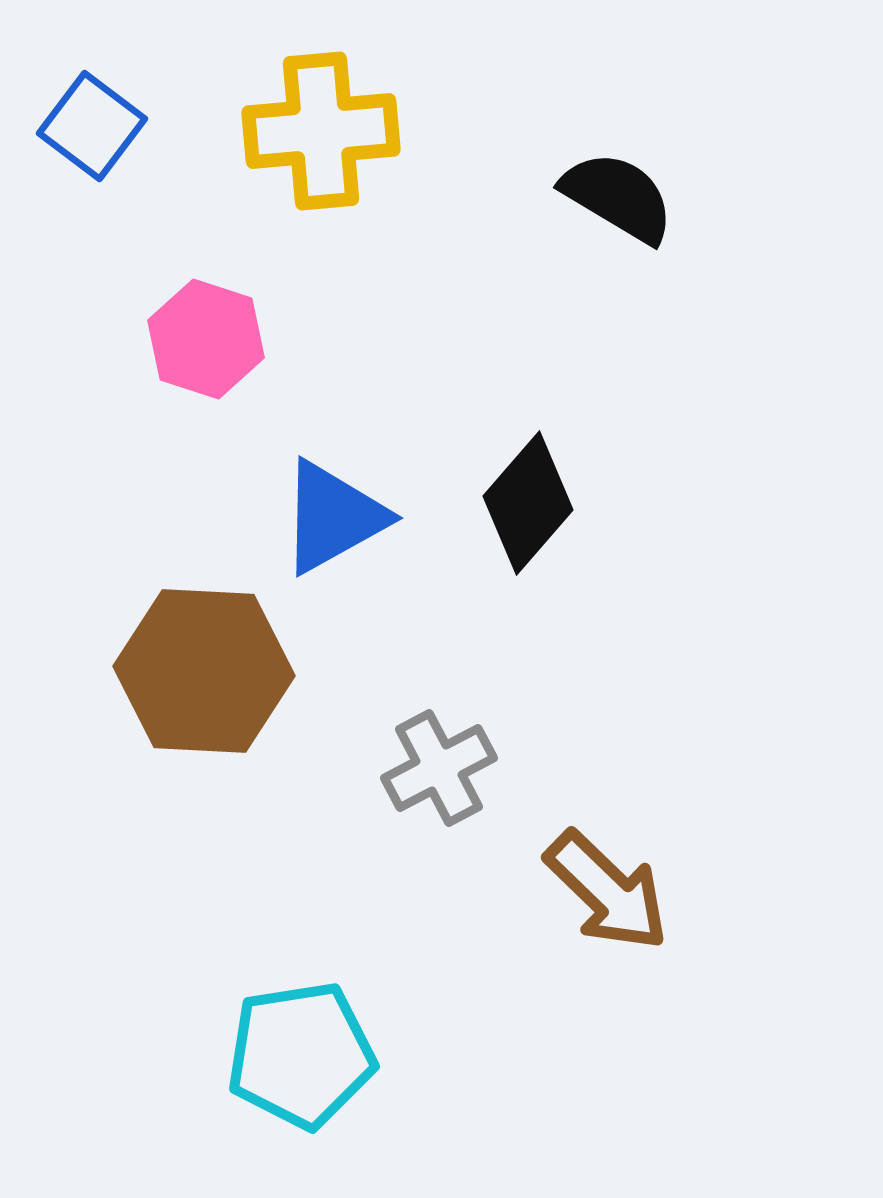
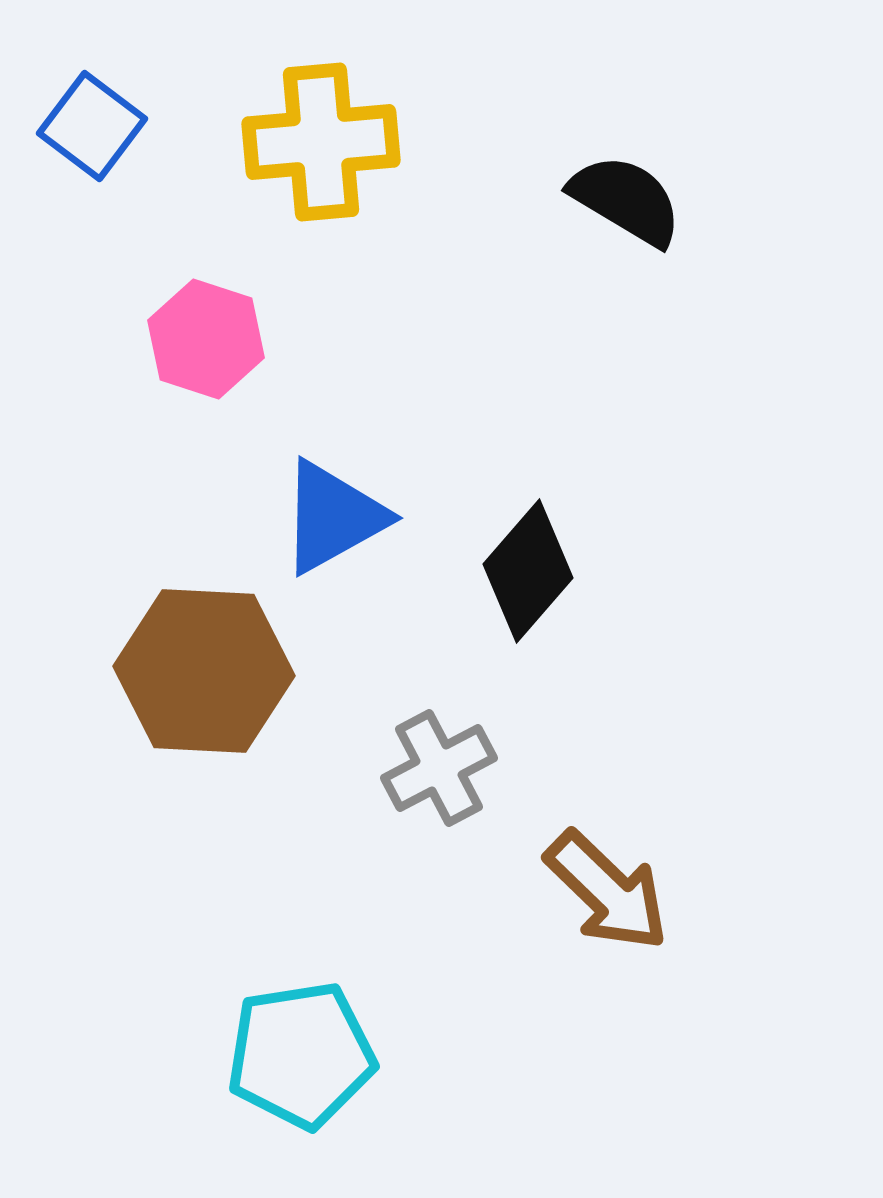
yellow cross: moved 11 px down
black semicircle: moved 8 px right, 3 px down
black diamond: moved 68 px down
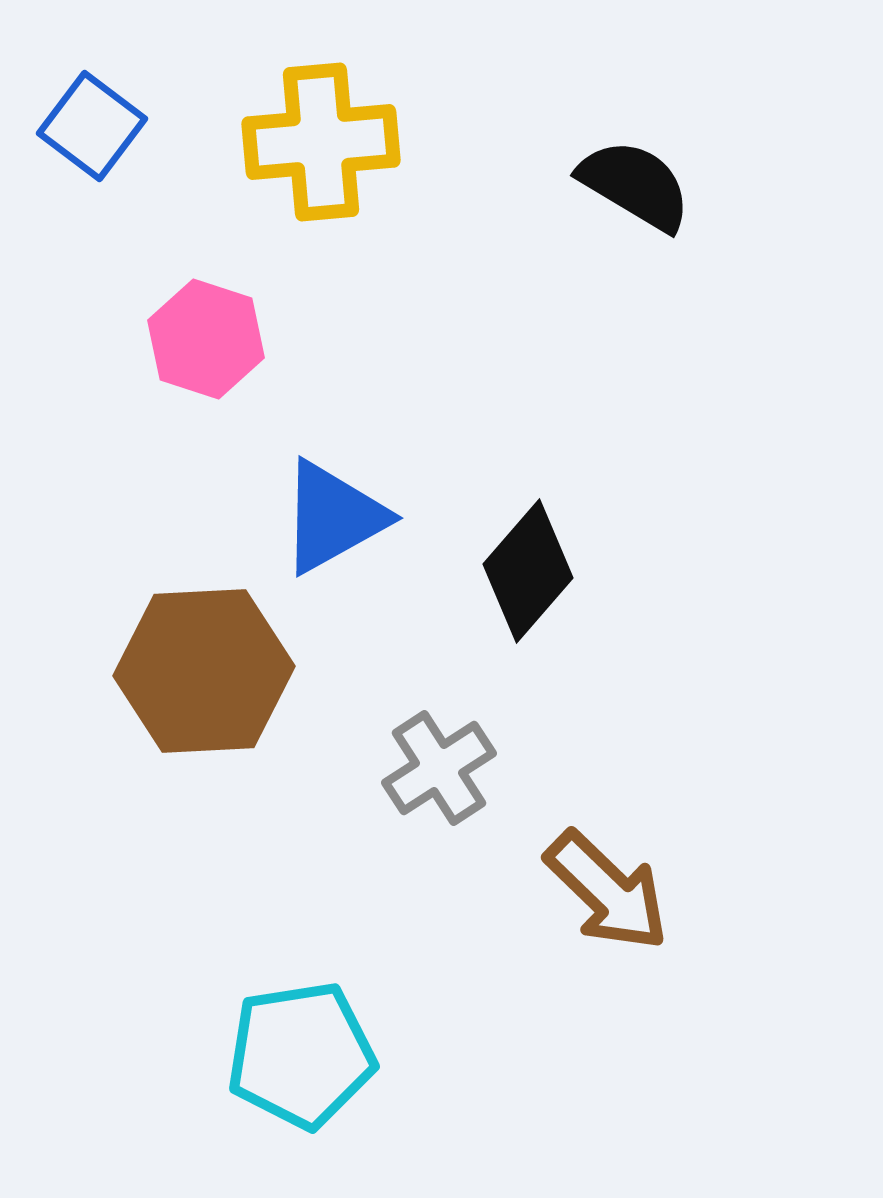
black semicircle: moved 9 px right, 15 px up
brown hexagon: rotated 6 degrees counterclockwise
gray cross: rotated 5 degrees counterclockwise
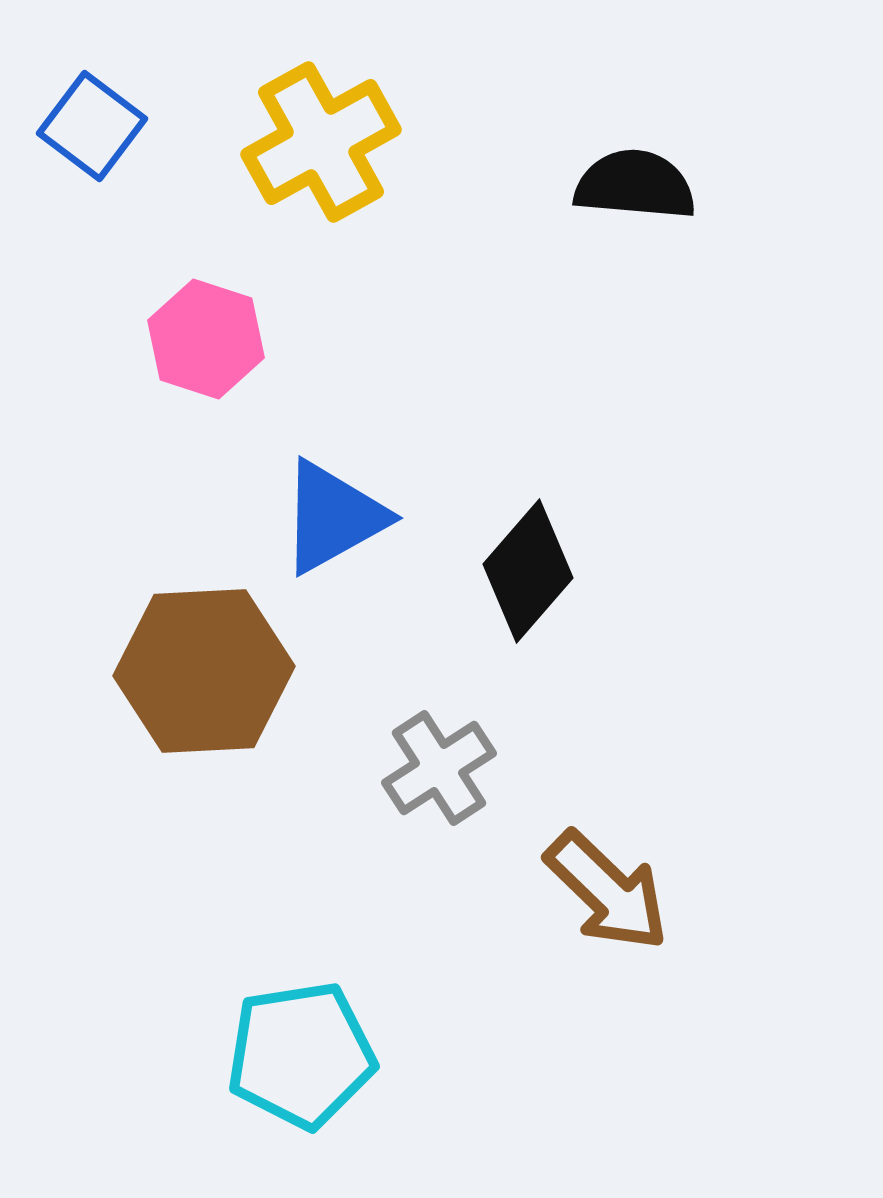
yellow cross: rotated 24 degrees counterclockwise
black semicircle: rotated 26 degrees counterclockwise
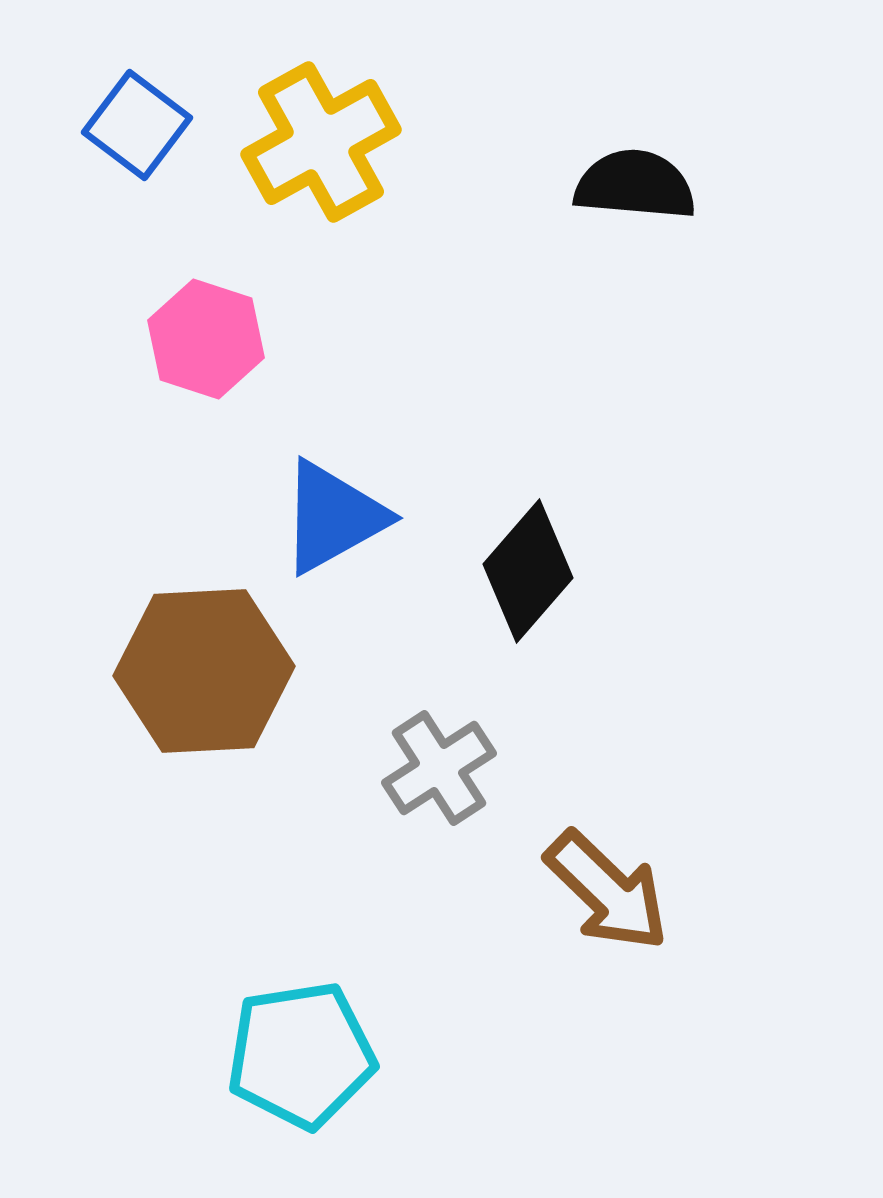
blue square: moved 45 px right, 1 px up
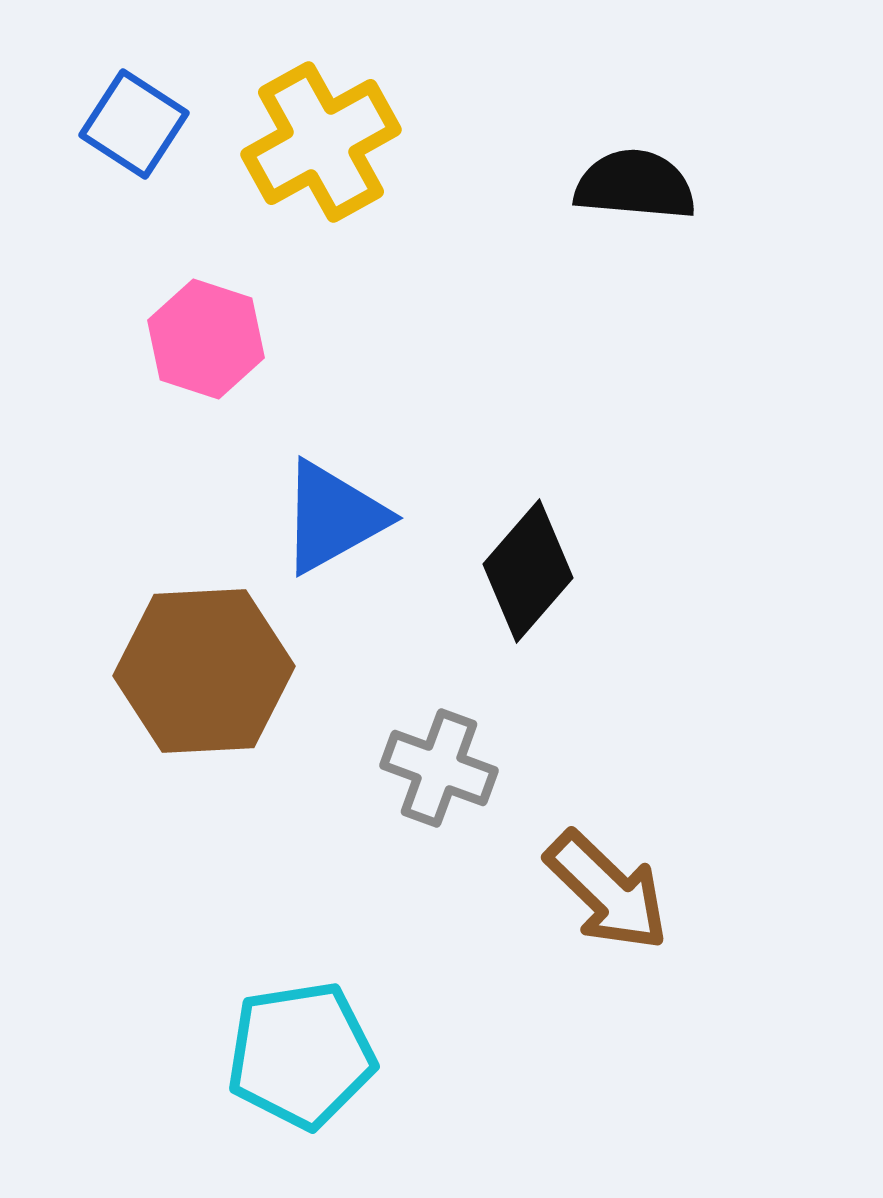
blue square: moved 3 px left, 1 px up; rotated 4 degrees counterclockwise
gray cross: rotated 37 degrees counterclockwise
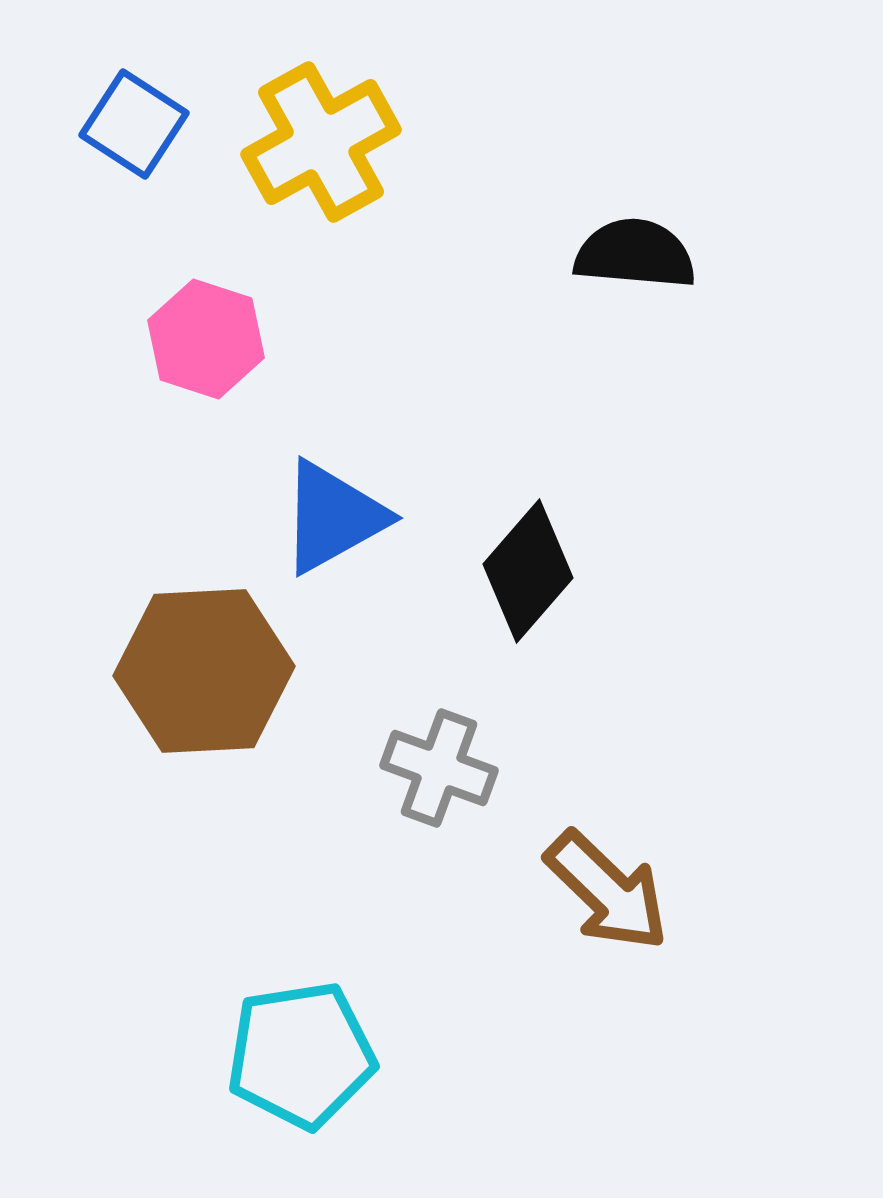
black semicircle: moved 69 px down
